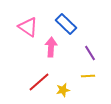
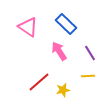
pink arrow: moved 8 px right, 4 px down; rotated 36 degrees counterclockwise
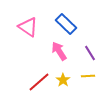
yellow star: moved 10 px up; rotated 24 degrees counterclockwise
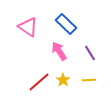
yellow line: moved 1 px right, 4 px down
